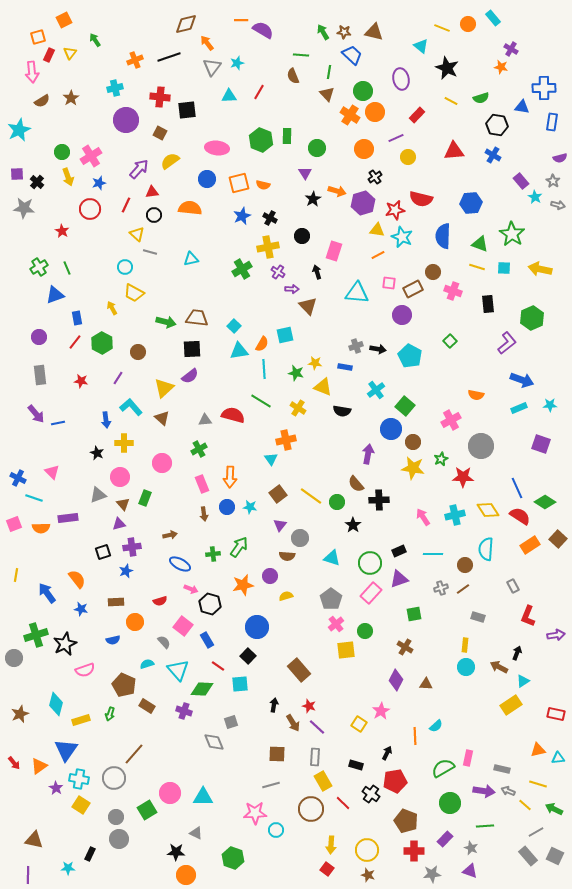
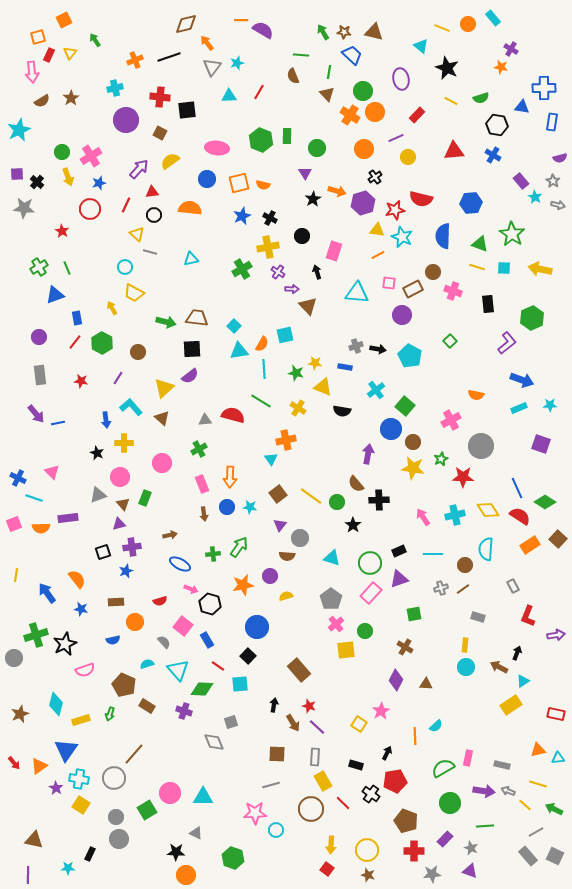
gray rectangle at (502, 769): moved 4 px up
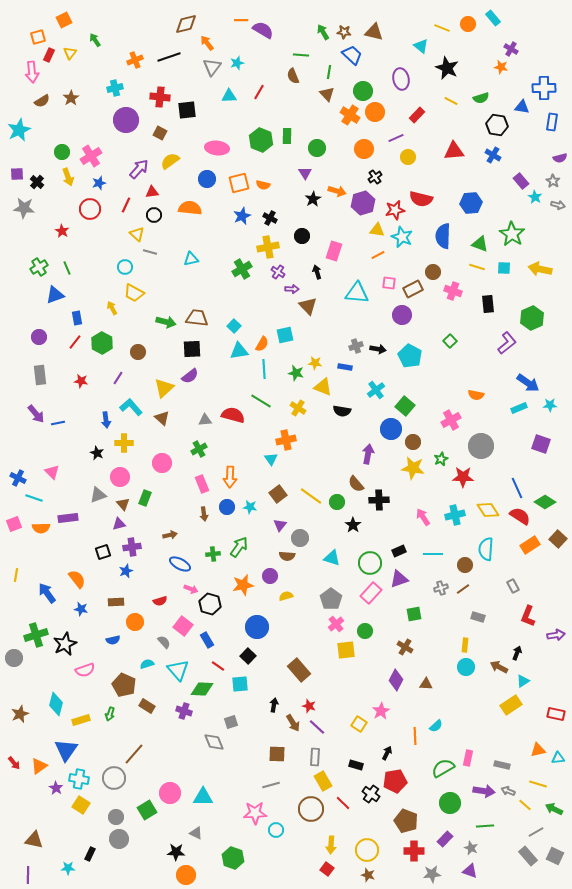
blue arrow at (522, 380): moved 6 px right, 3 px down; rotated 15 degrees clockwise
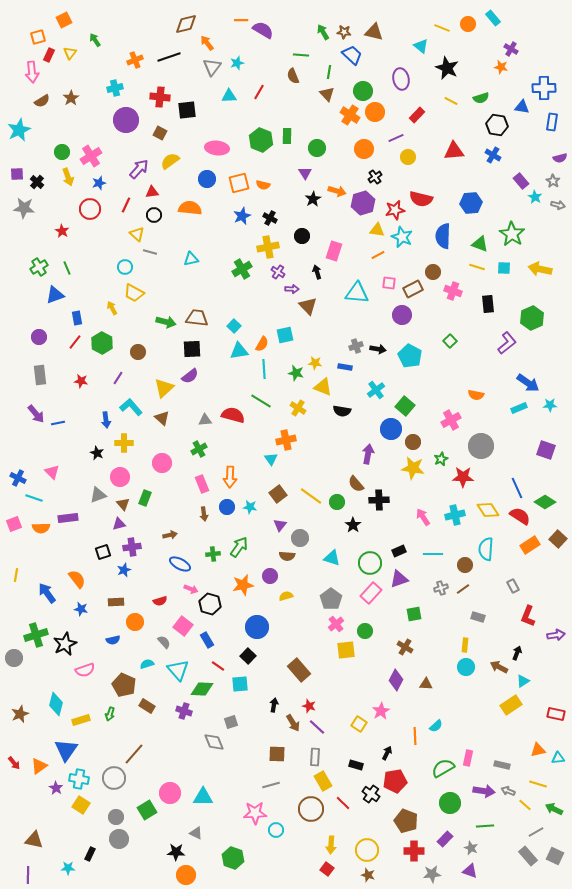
purple square at (541, 444): moved 5 px right, 6 px down
blue star at (126, 571): moved 2 px left, 1 px up
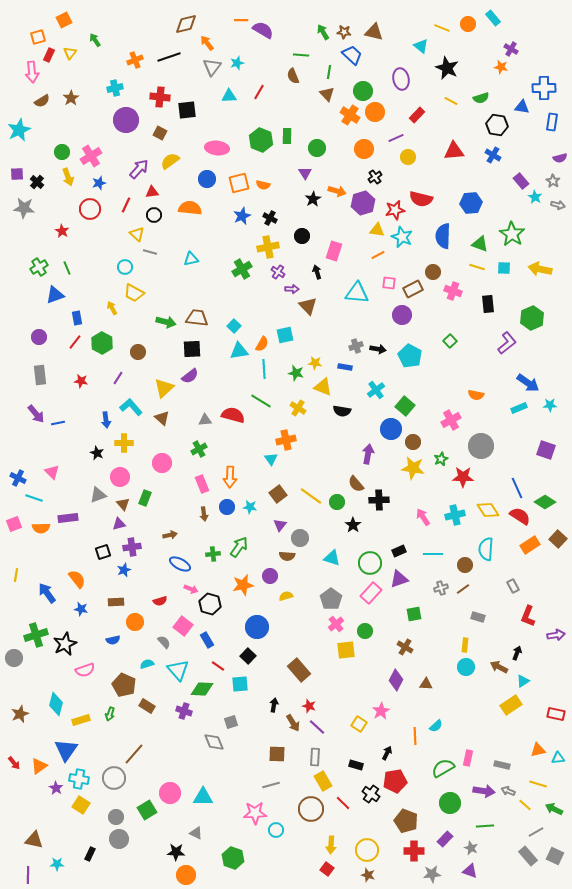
cyan star at (68, 868): moved 11 px left, 4 px up
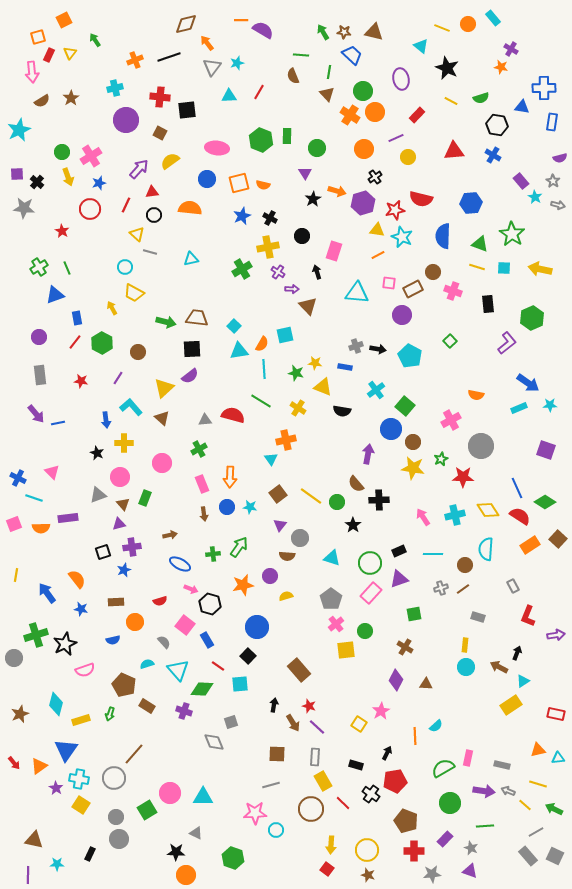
pink square at (183, 626): moved 2 px right, 1 px up
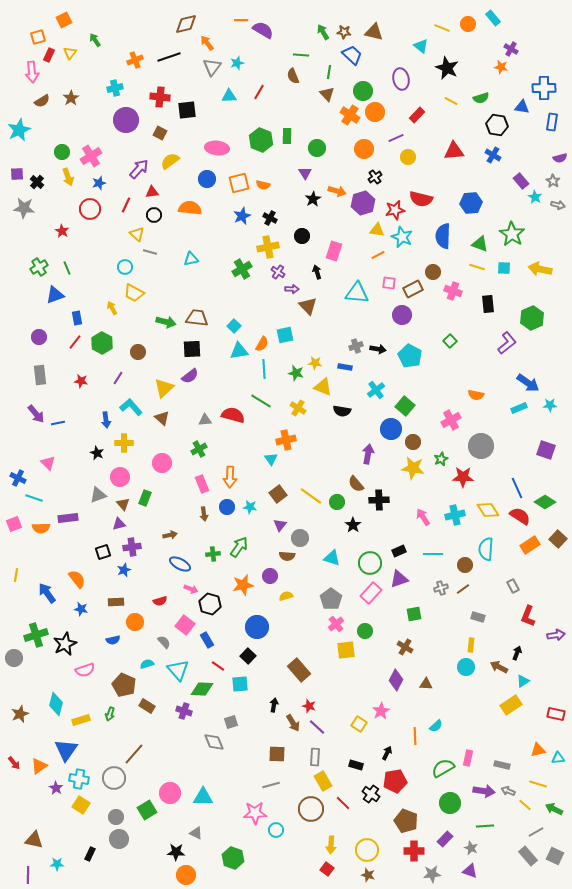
pink triangle at (52, 472): moved 4 px left, 9 px up
yellow rectangle at (465, 645): moved 6 px right
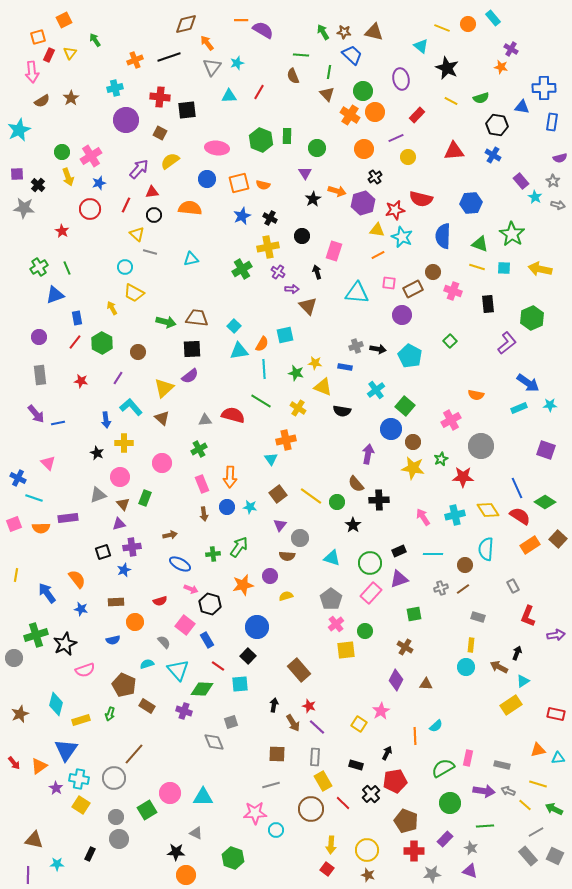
black cross at (37, 182): moved 1 px right, 3 px down
black cross at (371, 794): rotated 12 degrees clockwise
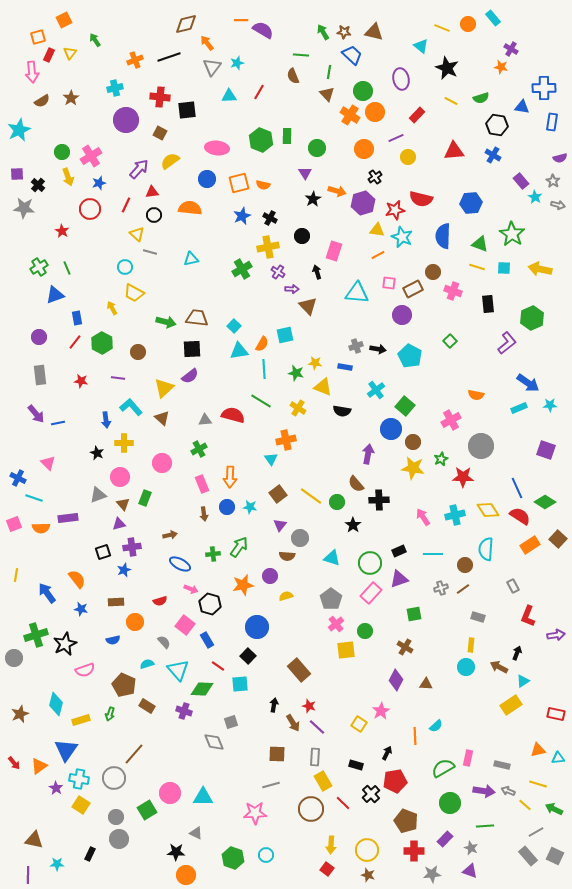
purple line at (118, 378): rotated 64 degrees clockwise
cyan circle at (276, 830): moved 10 px left, 25 px down
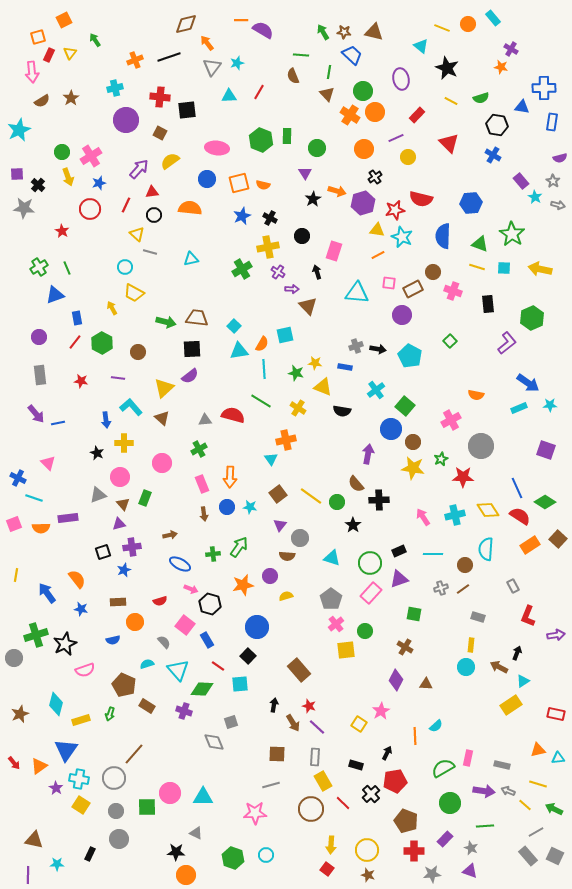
red triangle at (454, 151): moved 5 px left, 8 px up; rotated 50 degrees clockwise
brown rectangle at (116, 602): moved 2 px right
green square at (414, 614): rotated 21 degrees clockwise
green square at (147, 810): moved 3 px up; rotated 30 degrees clockwise
gray circle at (116, 817): moved 6 px up
